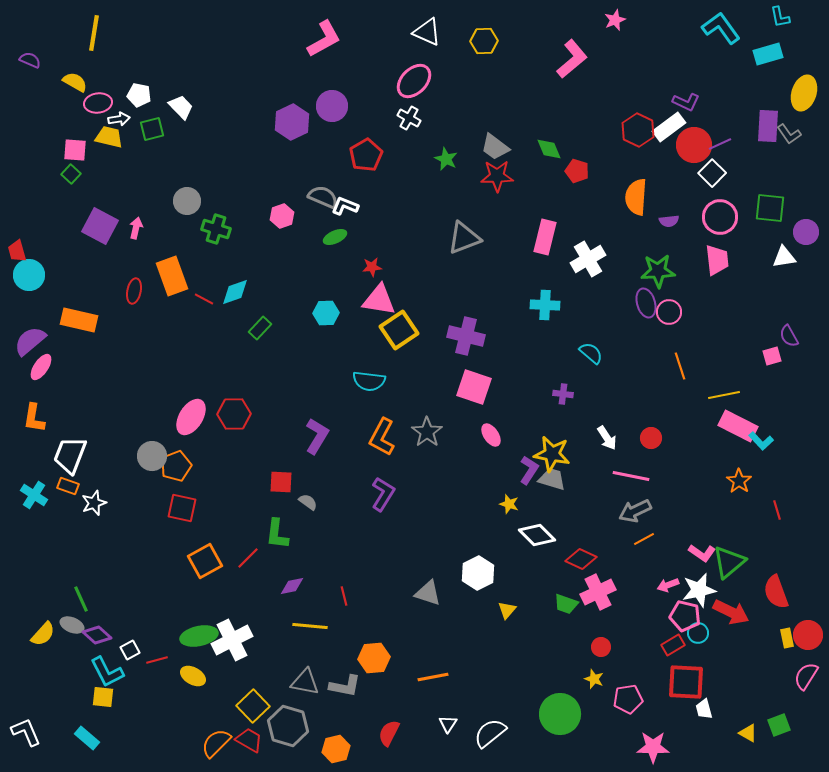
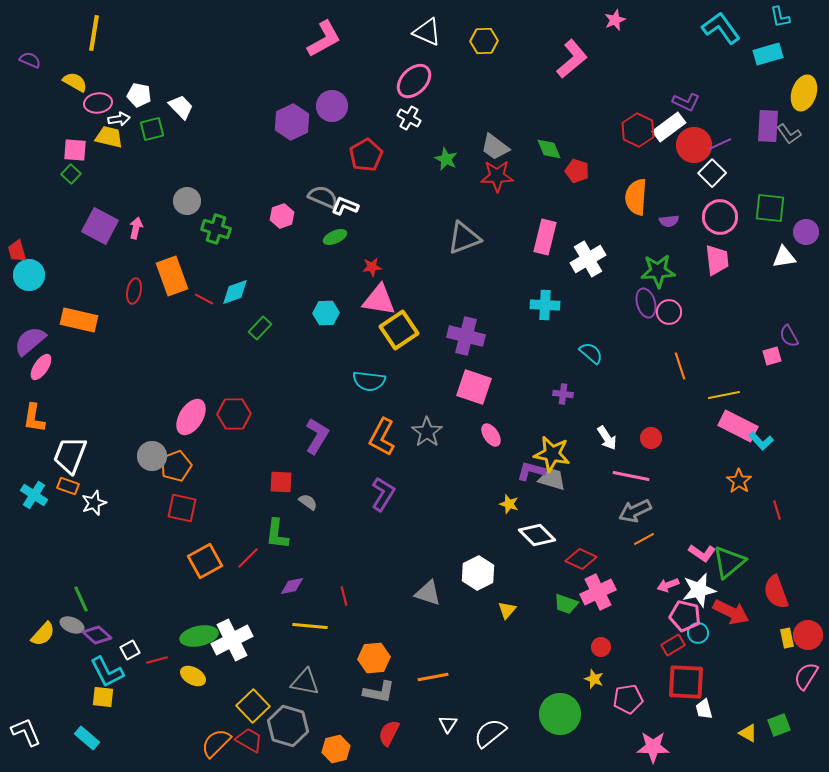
purple L-shape at (529, 470): moved 2 px right, 1 px down; rotated 108 degrees counterclockwise
gray L-shape at (345, 686): moved 34 px right, 6 px down
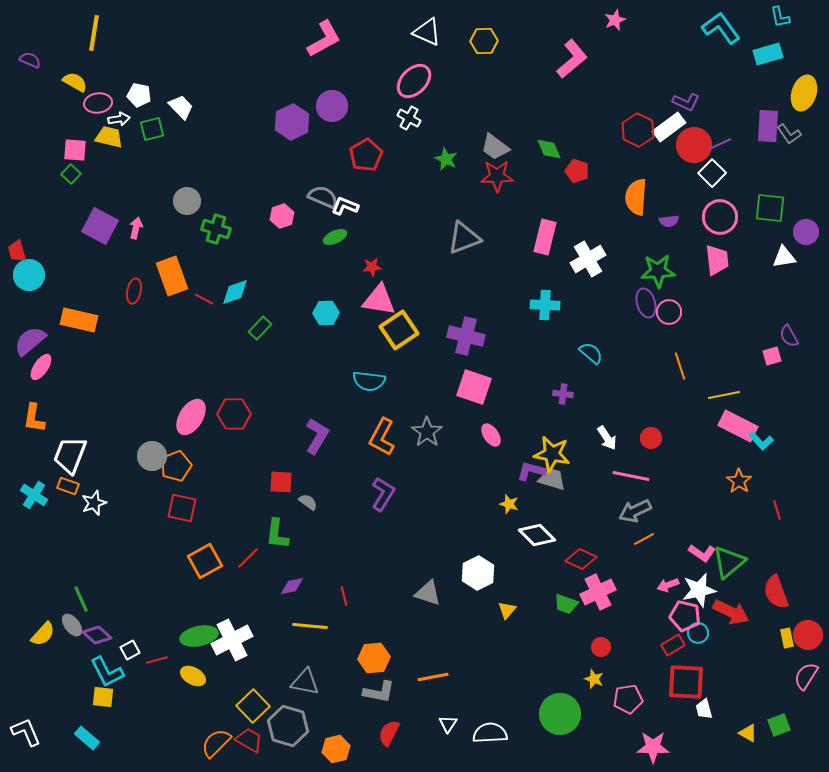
gray ellipse at (72, 625): rotated 30 degrees clockwise
white semicircle at (490, 733): rotated 36 degrees clockwise
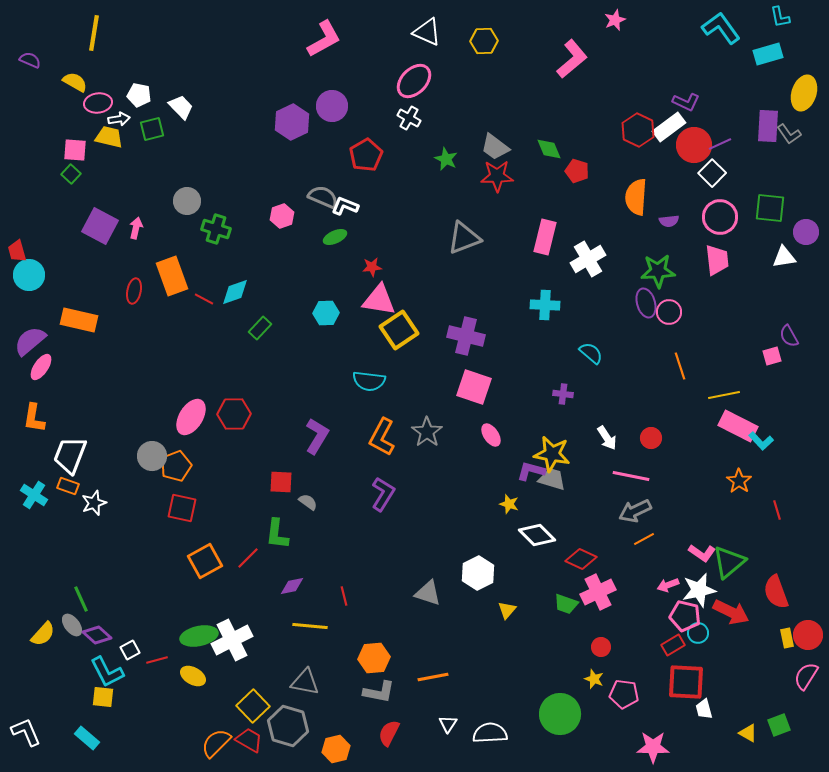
pink pentagon at (628, 699): moved 4 px left, 5 px up; rotated 16 degrees clockwise
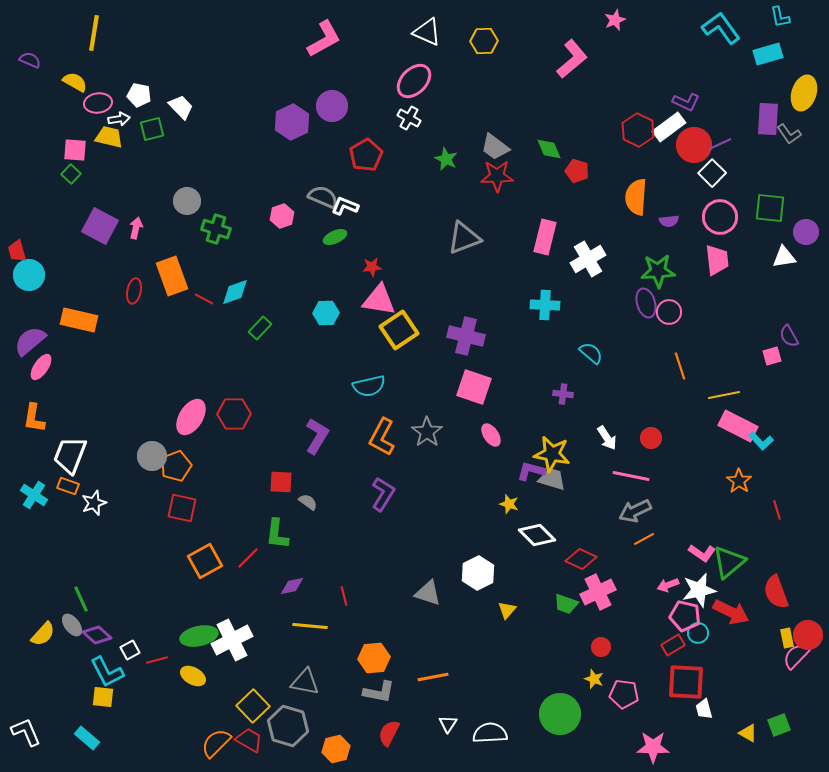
purple rectangle at (768, 126): moved 7 px up
cyan semicircle at (369, 381): moved 5 px down; rotated 20 degrees counterclockwise
pink semicircle at (806, 676): moved 10 px left, 20 px up; rotated 12 degrees clockwise
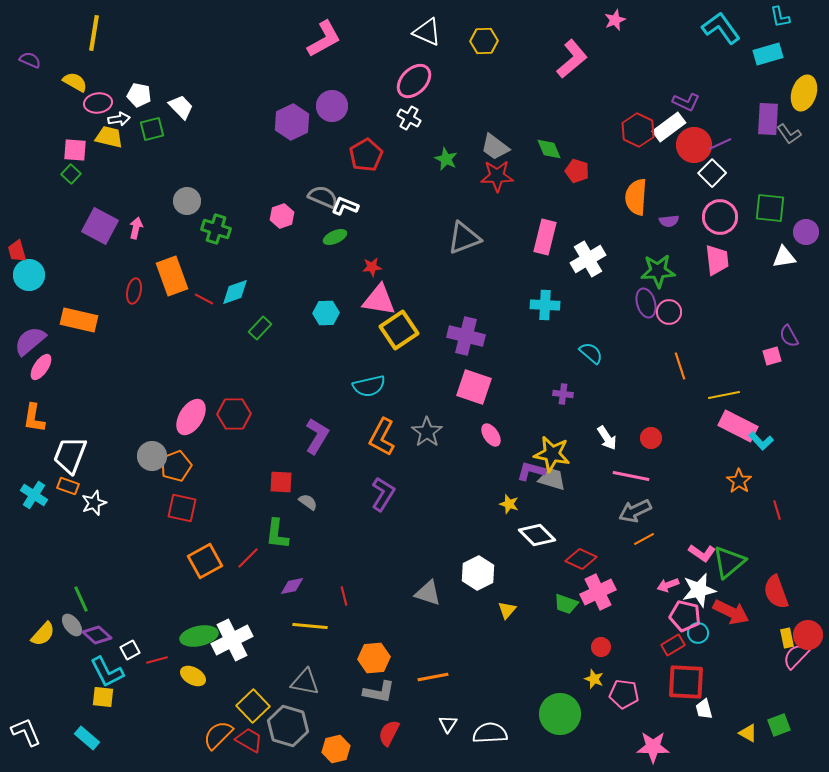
orange semicircle at (216, 743): moved 2 px right, 8 px up
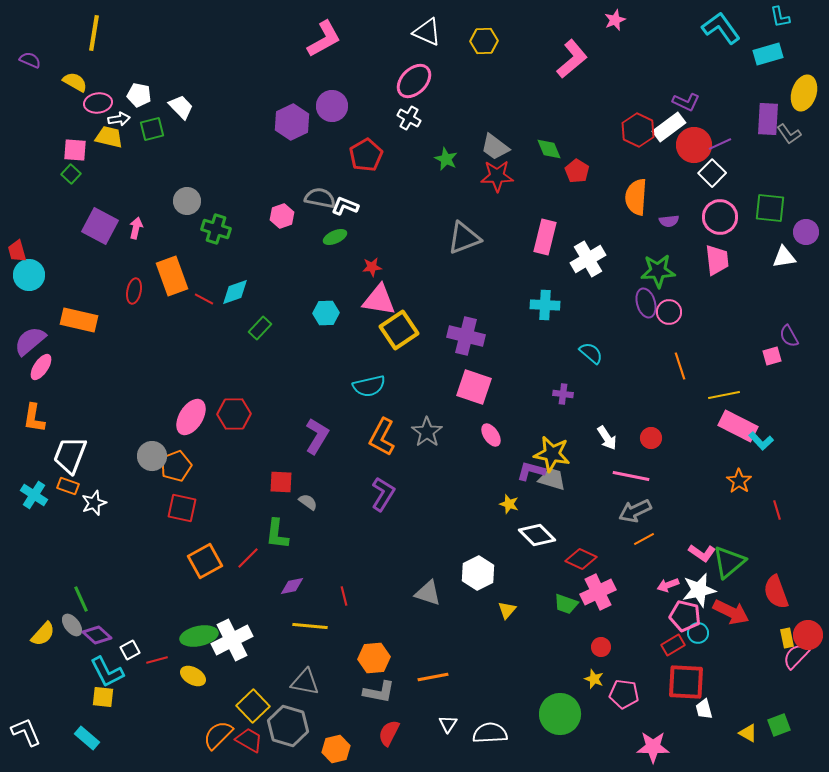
red pentagon at (577, 171): rotated 15 degrees clockwise
gray semicircle at (323, 197): moved 3 px left, 1 px down; rotated 12 degrees counterclockwise
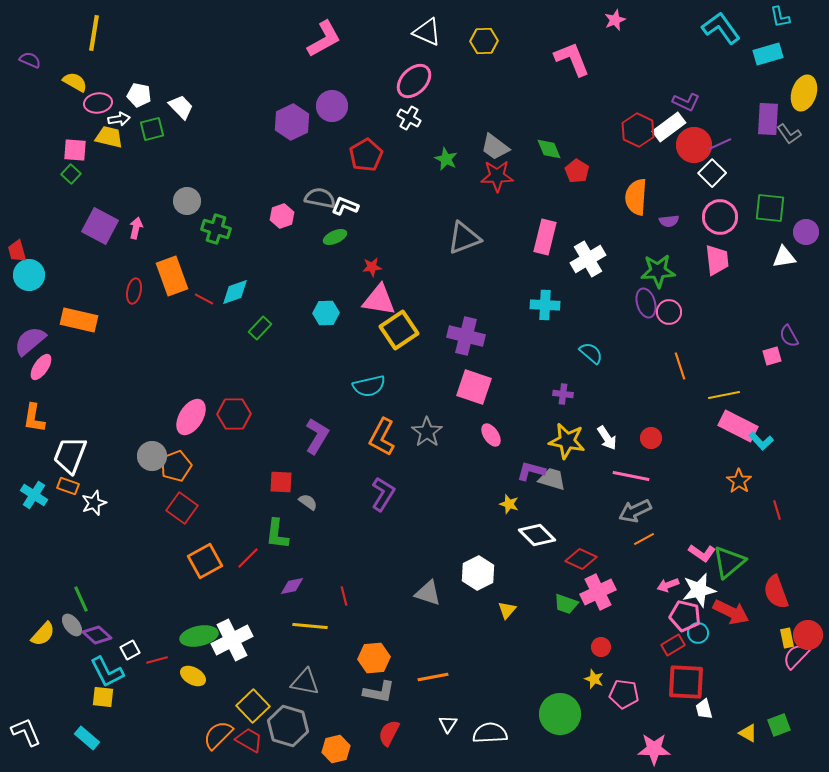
pink L-shape at (572, 59): rotated 72 degrees counterclockwise
yellow star at (552, 454): moved 15 px right, 13 px up
red square at (182, 508): rotated 24 degrees clockwise
pink star at (653, 747): moved 1 px right, 2 px down
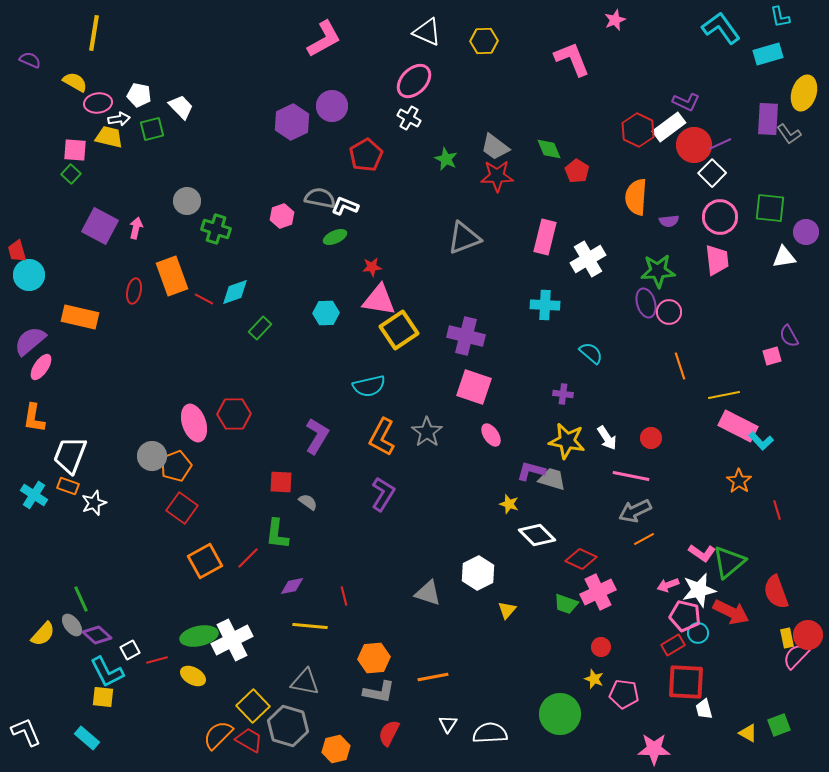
orange rectangle at (79, 320): moved 1 px right, 3 px up
pink ellipse at (191, 417): moved 3 px right, 6 px down; rotated 51 degrees counterclockwise
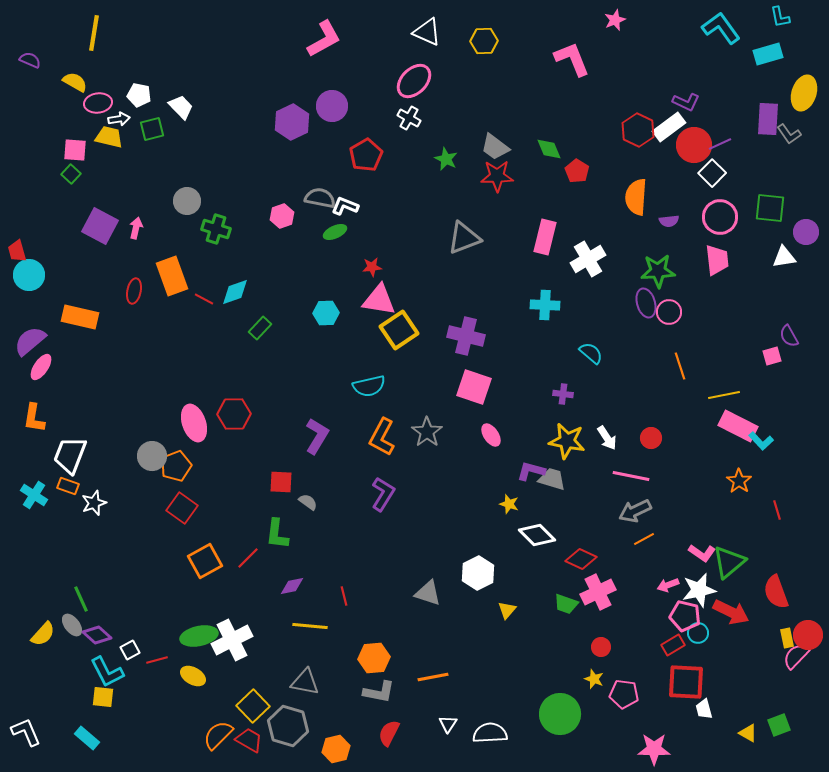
green ellipse at (335, 237): moved 5 px up
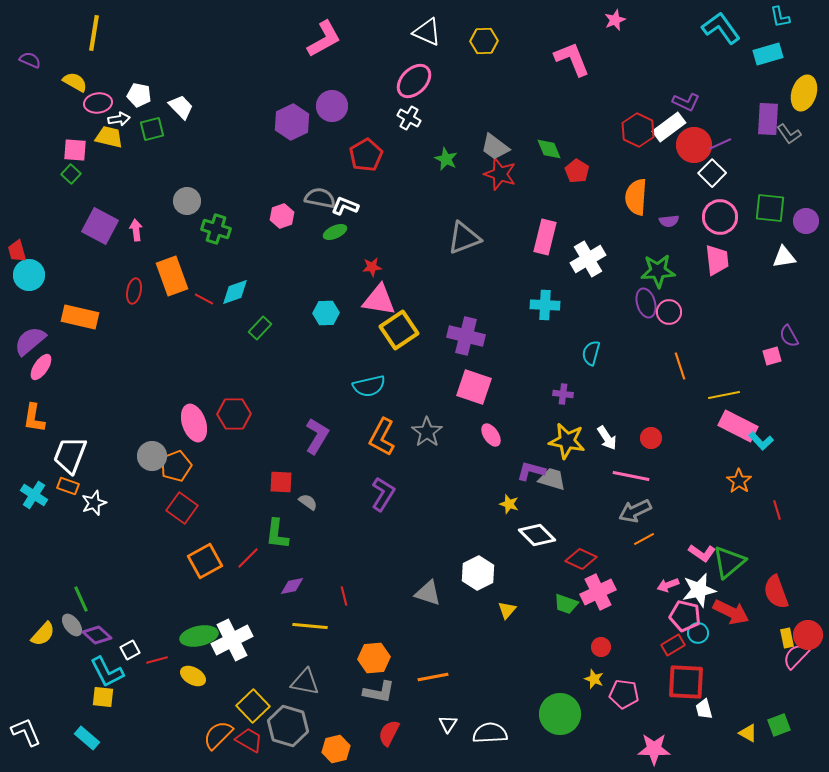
red star at (497, 176): moved 3 px right, 2 px up; rotated 20 degrees clockwise
pink arrow at (136, 228): moved 2 px down; rotated 20 degrees counterclockwise
purple circle at (806, 232): moved 11 px up
cyan semicircle at (591, 353): rotated 115 degrees counterclockwise
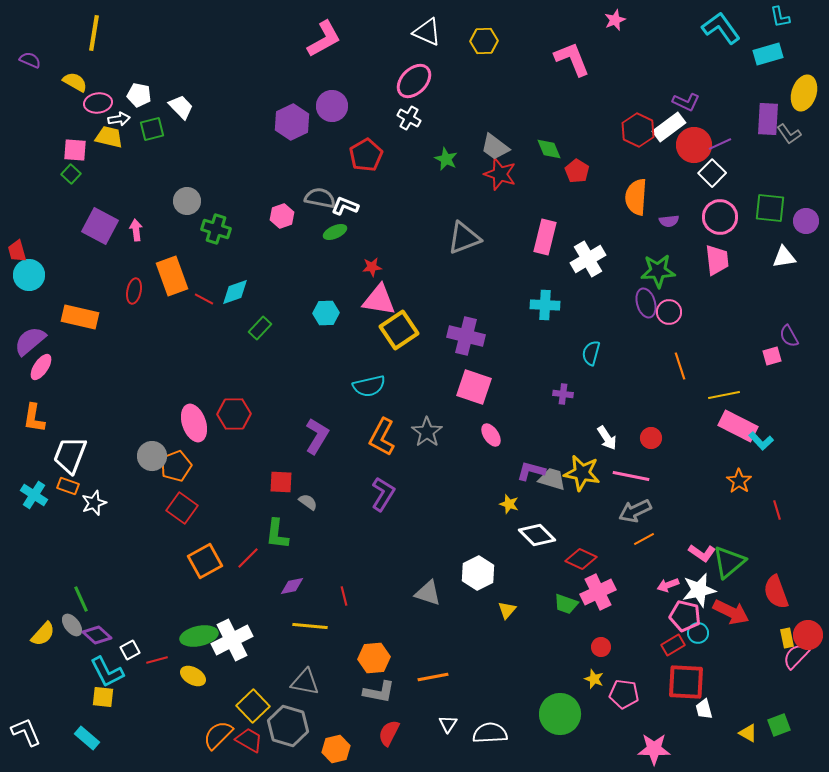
yellow star at (567, 441): moved 15 px right, 32 px down
